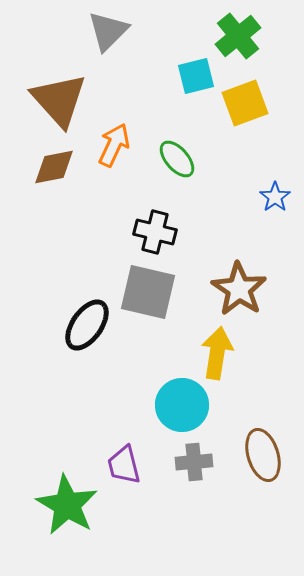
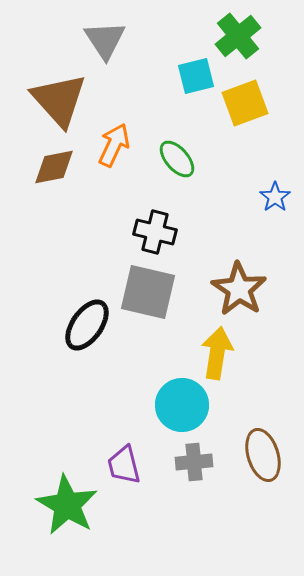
gray triangle: moved 3 px left, 9 px down; rotated 18 degrees counterclockwise
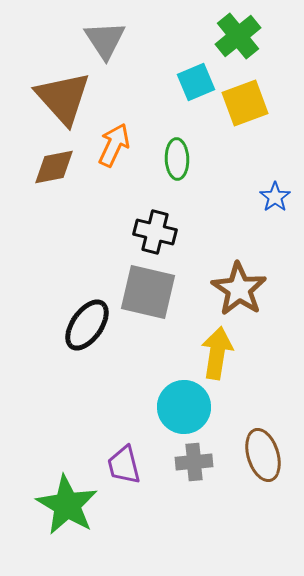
cyan square: moved 6 px down; rotated 9 degrees counterclockwise
brown triangle: moved 4 px right, 2 px up
green ellipse: rotated 39 degrees clockwise
cyan circle: moved 2 px right, 2 px down
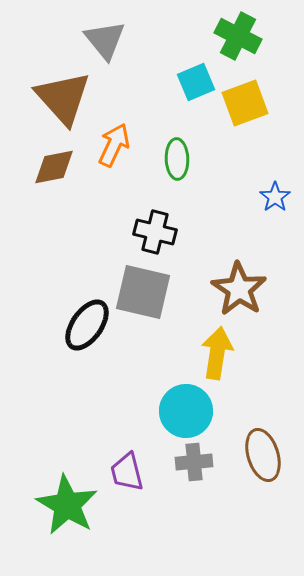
green cross: rotated 24 degrees counterclockwise
gray triangle: rotated 6 degrees counterclockwise
gray square: moved 5 px left
cyan circle: moved 2 px right, 4 px down
purple trapezoid: moved 3 px right, 7 px down
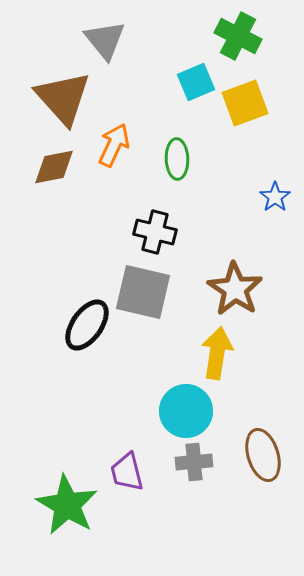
brown star: moved 4 px left
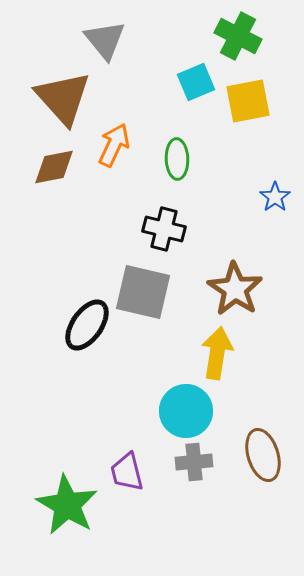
yellow square: moved 3 px right, 2 px up; rotated 9 degrees clockwise
black cross: moved 9 px right, 3 px up
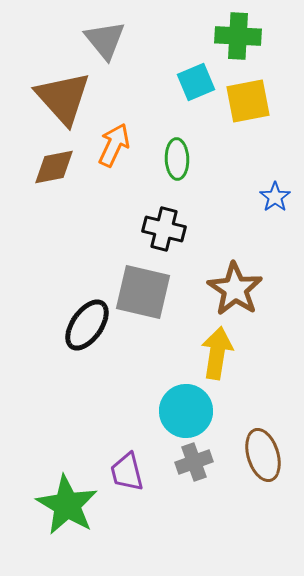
green cross: rotated 24 degrees counterclockwise
gray cross: rotated 15 degrees counterclockwise
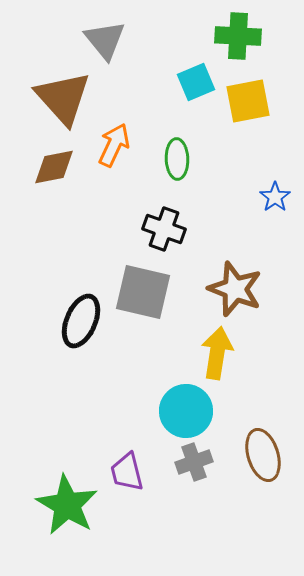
black cross: rotated 6 degrees clockwise
brown star: rotated 12 degrees counterclockwise
black ellipse: moved 6 px left, 4 px up; rotated 12 degrees counterclockwise
